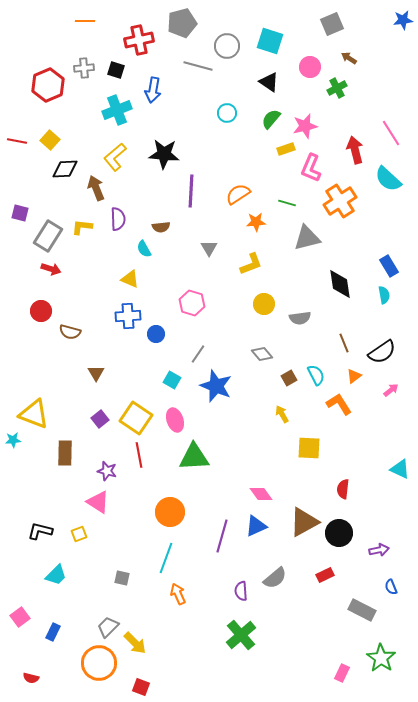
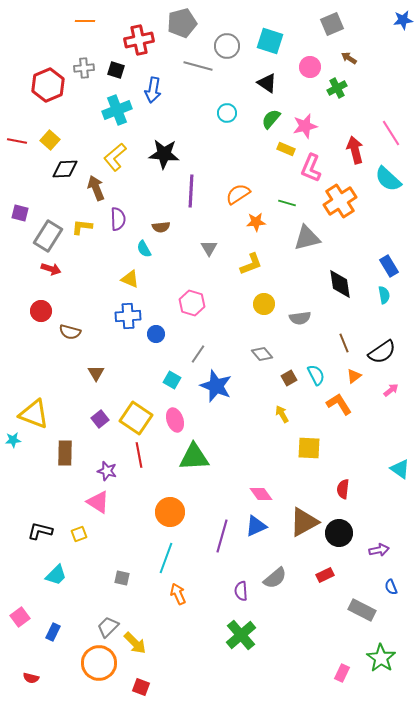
black triangle at (269, 82): moved 2 px left, 1 px down
yellow rectangle at (286, 149): rotated 42 degrees clockwise
cyan triangle at (400, 469): rotated 10 degrees clockwise
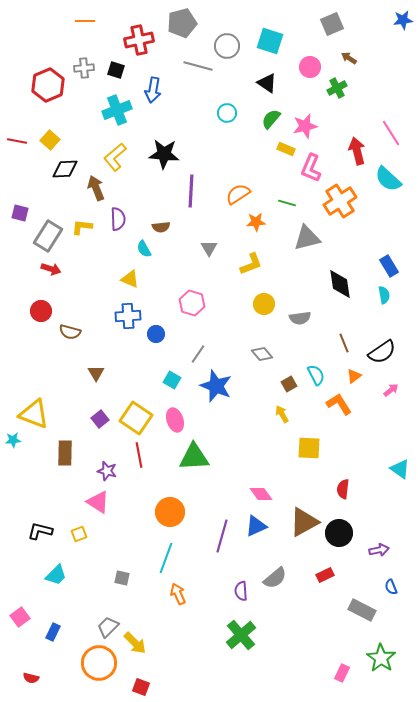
red arrow at (355, 150): moved 2 px right, 1 px down
brown square at (289, 378): moved 6 px down
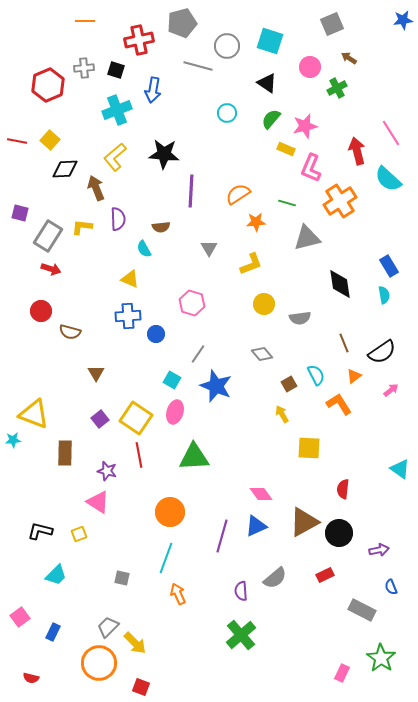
pink ellipse at (175, 420): moved 8 px up; rotated 35 degrees clockwise
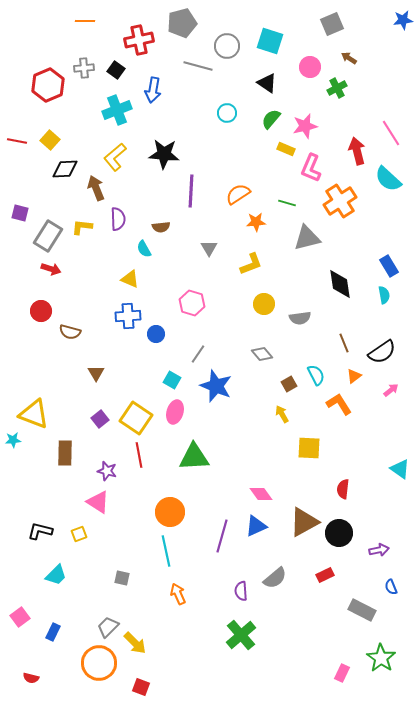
black square at (116, 70): rotated 18 degrees clockwise
cyan line at (166, 558): moved 7 px up; rotated 32 degrees counterclockwise
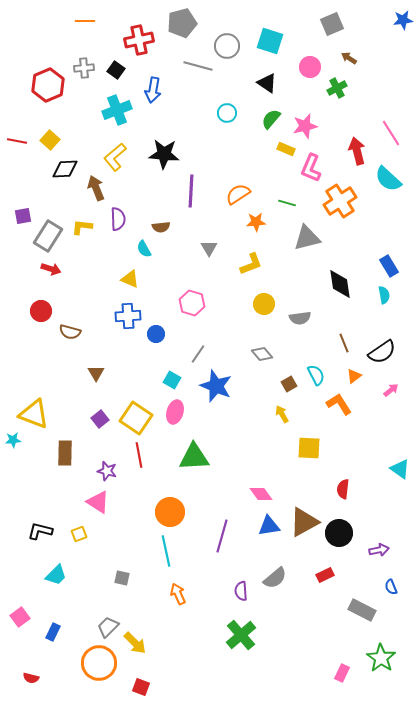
purple square at (20, 213): moved 3 px right, 3 px down; rotated 24 degrees counterclockwise
blue triangle at (256, 526): moved 13 px right; rotated 15 degrees clockwise
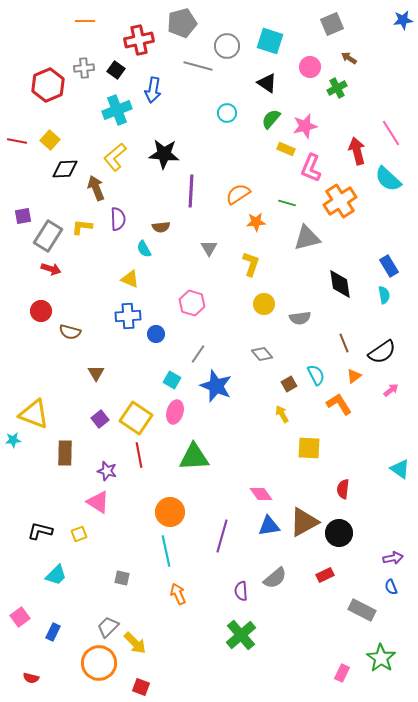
yellow L-shape at (251, 264): rotated 50 degrees counterclockwise
purple arrow at (379, 550): moved 14 px right, 8 px down
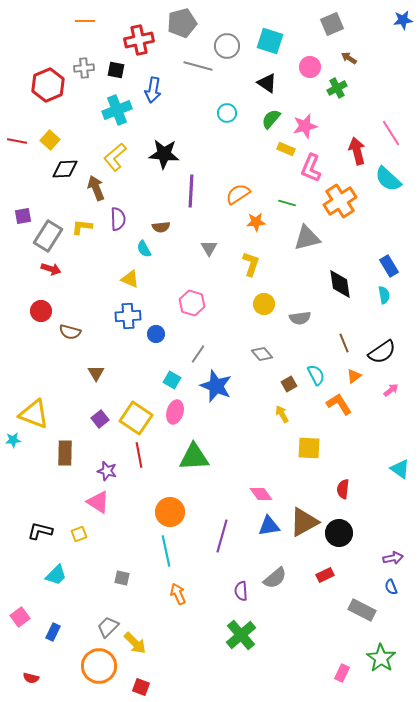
black square at (116, 70): rotated 24 degrees counterclockwise
orange circle at (99, 663): moved 3 px down
